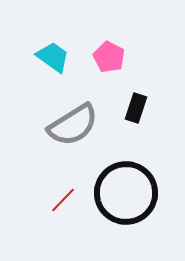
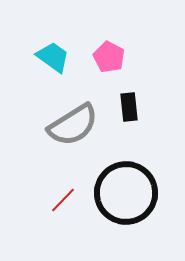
black rectangle: moved 7 px left, 1 px up; rotated 24 degrees counterclockwise
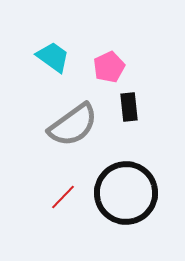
pink pentagon: moved 10 px down; rotated 20 degrees clockwise
gray semicircle: rotated 4 degrees counterclockwise
red line: moved 3 px up
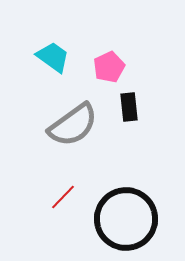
black circle: moved 26 px down
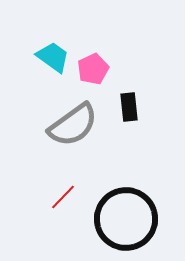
pink pentagon: moved 16 px left, 2 px down
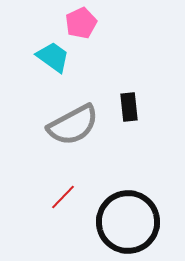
pink pentagon: moved 12 px left, 46 px up
gray semicircle: rotated 8 degrees clockwise
black circle: moved 2 px right, 3 px down
